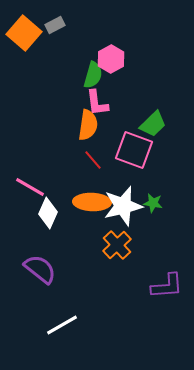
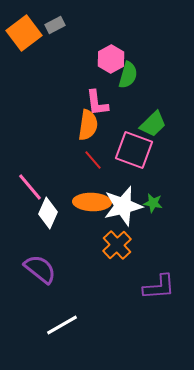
orange square: rotated 12 degrees clockwise
green semicircle: moved 35 px right
pink line: rotated 20 degrees clockwise
purple L-shape: moved 8 px left, 1 px down
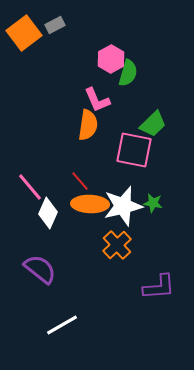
green semicircle: moved 2 px up
pink L-shape: moved 3 px up; rotated 16 degrees counterclockwise
pink square: rotated 9 degrees counterclockwise
red line: moved 13 px left, 21 px down
orange ellipse: moved 2 px left, 2 px down
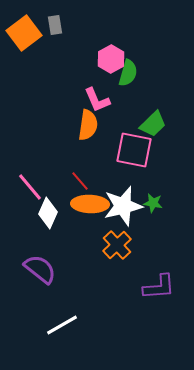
gray rectangle: rotated 72 degrees counterclockwise
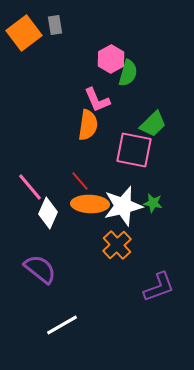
purple L-shape: rotated 16 degrees counterclockwise
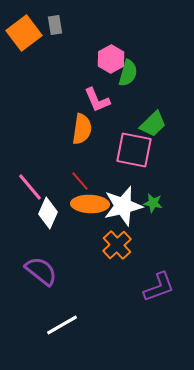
orange semicircle: moved 6 px left, 4 px down
purple semicircle: moved 1 px right, 2 px down
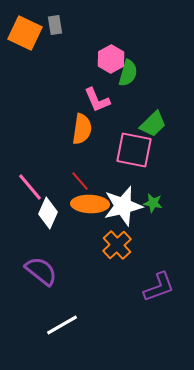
orange square: moved 1 px right; rotated 28 degrees counterclockwise
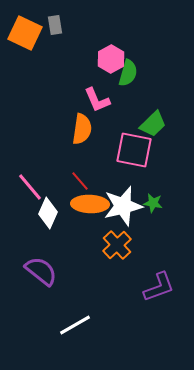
white line: moved 13 px right
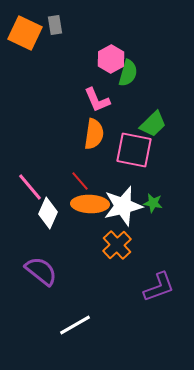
orange semicircle: moved 12 px right, 5 px down
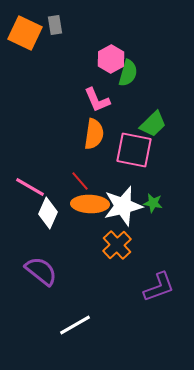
pink line: rotated 20 degrees counterclockwise
